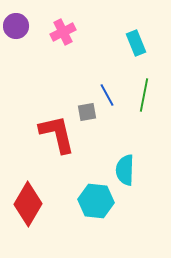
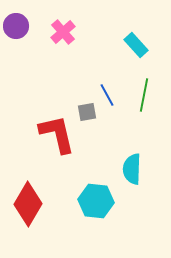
pink cross: rotated 15 degrees counterclockwise
cyan rectangle: moved 2 px down; rotated 20 degrees counterclockwise
cyan semicircle: moved 7 px right, 1 px up
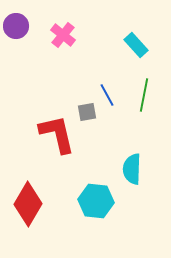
pink cross: moved 3 px down; rotated 10 degrees counterclockwise
